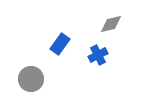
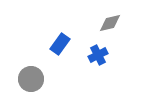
gray diamond: moved 1 px left, 1 px up
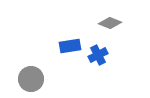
gray diamond: rotated 35 degrees clockwise
blue rectangle: moved 10 px right, 2 px down; rotated 45 degrees clockwise
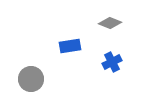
blue cross: moved 14 px right, 7 px down
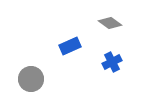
gray diamond: rotated 15 degrees clockwise
blue rectangle: rotated 15 degrees counterclockwise
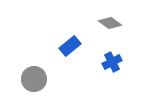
blue rectangle: rotated 15 degrees counterclockwise
gray circle: moved 3 px right
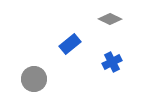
gray diamond: moved 4 px up; rotated 10 degrees counterclockwise
blue rectangle: moved 2 px up
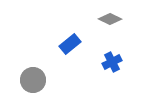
gray circle: moved 1 px left, 1 px down
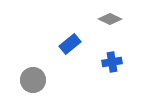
blue cross: rotated 18 degrees clockwise
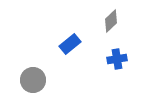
gray diamond: moved 1 px right, 2 px down; rotated 70 degrees counterclockwise
blue cross: moved 5 px right, 3 px up
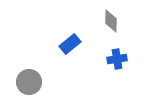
gray diamond: rotated 45 degrees counterclockwise
gray circle: moved 4 px left, 2 px down
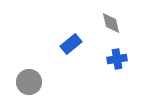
gray diamond: moved 2 px down; rotated 15 degrees counterclockwise
blue rectangle: moved 1 px right
